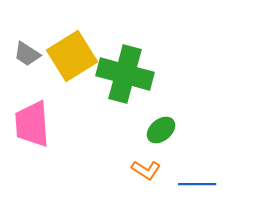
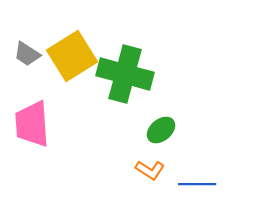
orange L-shape: moved 4 px right
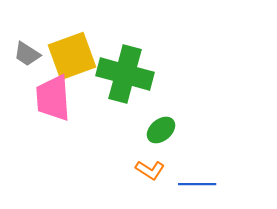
yellow square: rotated 12 degrees clockwise
pink trapezoid: moved 21 px right, 26 px up
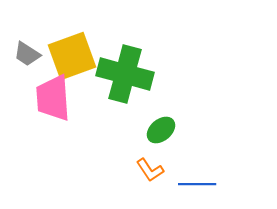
orange L-shape: rotated 24 degrees clockwise
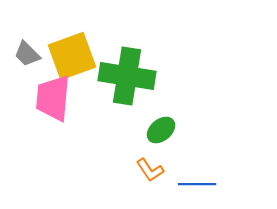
gray trapezoid: rotated 12 degrees clockwise
green cross: moved 2 px right, 2 px down; rotated 6 degrees counterclockwise
pink trapezoid: rotated 9 degrees clockwise
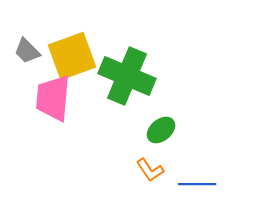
gray trapezoid: moved 3 px up
green cross: rotated 14 degrees clockwise
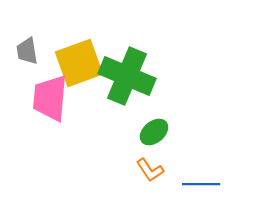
gray trapezoid: rotated 36 degrees clockwise
yellow square: moved 7 px right, 7 px down
pink trapezoid: moved 3 px left
green ellipse: moved 7 px left, 2 px down
blue line: moved 4 px right
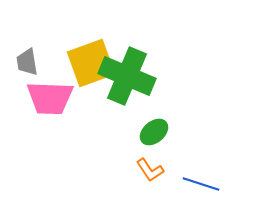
gray trapezoid: moved 11 px down
yellow square: moved 12 px right
pink trapezoid: rotated 93 degrees counterclockwise
blue line: rotated 18 degrees clockwise
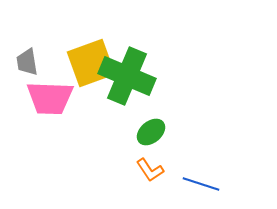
green ellipse: moved 3 px left
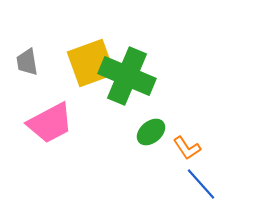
pink trapezoid: moved 25 px down; rotated 30 degrees counterclockwise
orange L-shape: moved 37 px right, 22 px up
blue line: rotated 30 degrees clockwise
